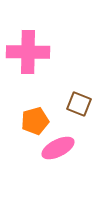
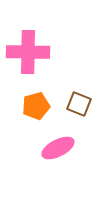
orange pentagon: moved 1 px right, 15 px up
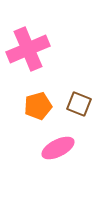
pink cross: moved 3 px up; rotated 24 degrees counterclockwise
orange pentagon: moved 2 px right
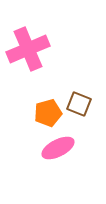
orange pentagon: moved 10 px right, 7 px down
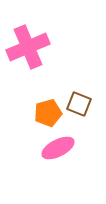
pink cross: moved 2 px up
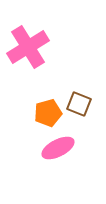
pink cross: rotated 9 degrees counterclockwise
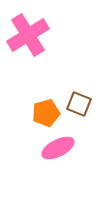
pink cross: moved 12 px up
orange pentagon: moved 2 px left
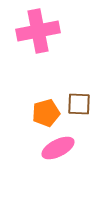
pink cross: moved 10 px right, 4 px up; rotated 21 degrees clockwise
brown square: rotated 20 degrees counterclockwise
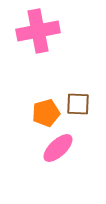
brown square: moved 1 px left
pink ellipse: rotated 16 degrees counterclockwise
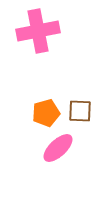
brown square: moved 2 px right, 7 px down
